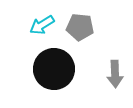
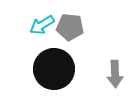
gray pentagon: moved 10 px left
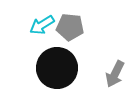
black circle: moved 3 px right, 1 px up
gray arrow: rotated 28 degrees clockwise
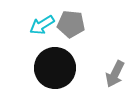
gray pentagon: moved 1 px right, 3 px up
black circle: moved 2 px left
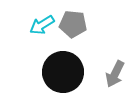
gray pentagon: moved 2 px right
black circle: moved 8 px right, 4 px down
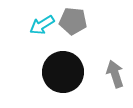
gray pentagon: moved 3 px up
gray arrow: rotated 136 degrees clockwise
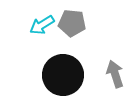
gray pentagon: moved 1 px left, 2 px down
black circle: moved 3 px down
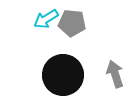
cyan arrow: moved 4 px right, 6 px up
